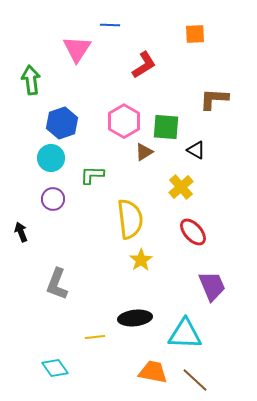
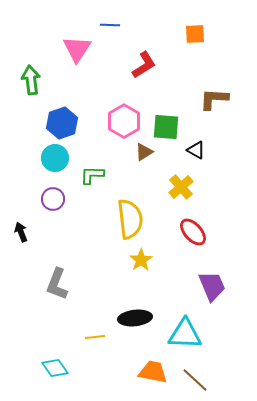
cyan circle: moved 4 px right
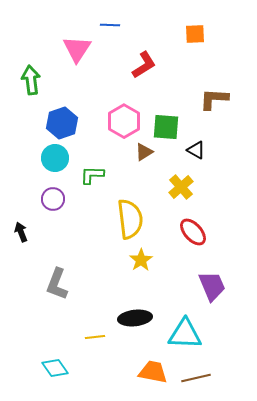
brown line: moved 1 px right, 2 px up; rotated 56 degrees counterclockwise
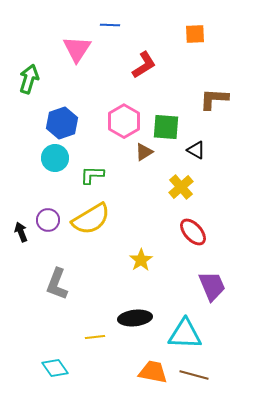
green arrow: moved 2 px left, 1 px up; rotated 24 degrees clockwise
purple circle: moved 5 px left, 21 px down
yellow semicircle: moved 39 px left; rotated 66 degrees clockwise
brown line: moved 2 px left, 3 px up; rotated 28 degrees clockwise
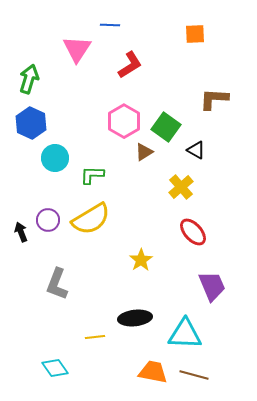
red L-shape: moved 14 px left
blue hexagon: moved 31 px left; rotated 16 degrees counterclockwise
green square: rotated 32 degrees clockwise
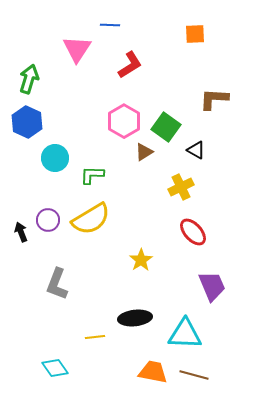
blue hexagon: moved 4 px left, 1 px up
yellow cross: rotated 15 degrees clockwise
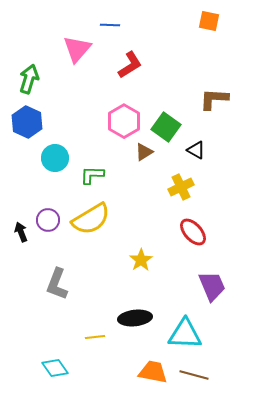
orange square: moved 14 px right, 13 px up; rotated 15 degrees clockwise
pink triangle: rotated 8 degrees clockwise
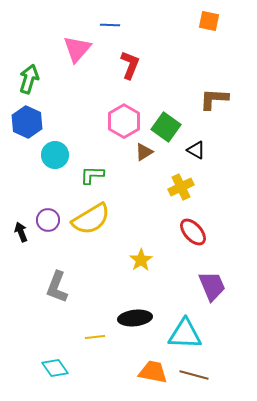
red L-shape: rotated 36 degrees counterclockwise
cyan circle: moved 3 px up
gray L-shape: moved 3 px down
